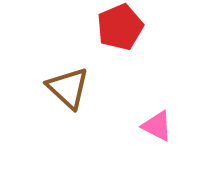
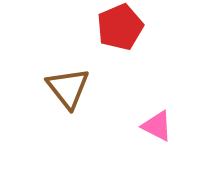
brown triangle: rotated 9 degrees clockwise
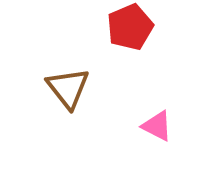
red pentagon: moved 10 px right
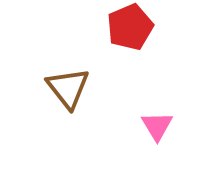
pink triangle: rotated 32 degrees clockwise
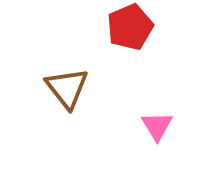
brown triangle: moved 1 px left
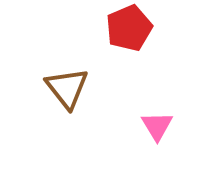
red pentagon: moved 1 px left, 1 px down
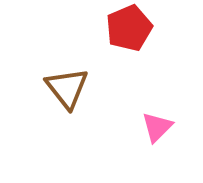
pink triangle: moved 1 px down; rotated 16 degrees clockwise
